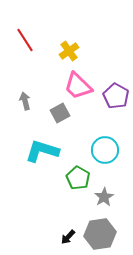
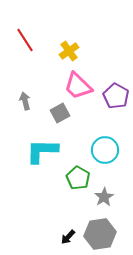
cyan L-shape: rotated 16 degrees counterclockwise
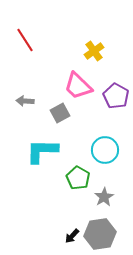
yellow cross: moved 25 px right
gray arrow: rotated 72 degrees counterclockwise
black arrow: moved 4 px right, 1 px up
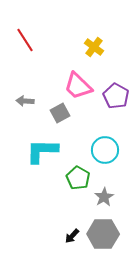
yellow cross: moved 4 px up; rotated 18 degrees counterclockwise
gray hexagon: moved 3 px right; rotated 8 degrees clockwise
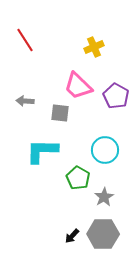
yellow cross: rotated 30 degrees clockwise
gray square: rotated 36 degrees clockwise
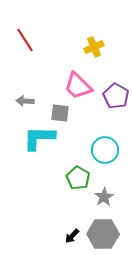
cyan L-shape: moved 3 px left, 13 px up
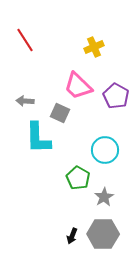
gray square: rotated 18 degrees clockwise
cyan L-shape: moved 1 px left; rotated 92 degrees counterclockwise
black arrow: rotated 21 degrees counterclockwise
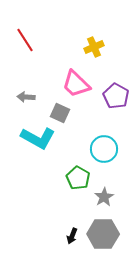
pink trapezoid: moved 2 px left, 2 px up
gray arrow: moved 1 px right, 4 px up
cyan L-shape: rotated 60 degrees counterclockwise
cyan circle: moved 1 px left, 1 px up
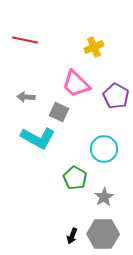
red line: rotated 45 degrees counterclockwise
gray square: moved 1 px left, 1 px up
green pentagon: moved 3 px left
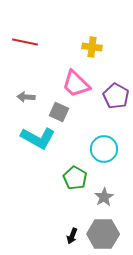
red line: moved 2 px down
yellow cross: moved 2 px left; rotated 30 degrees clockwise
